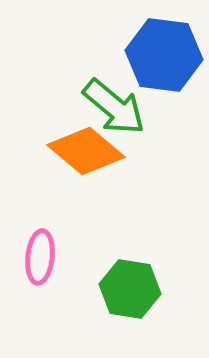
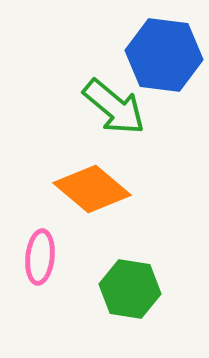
orange diamond: moved 6 px right, 38 px down
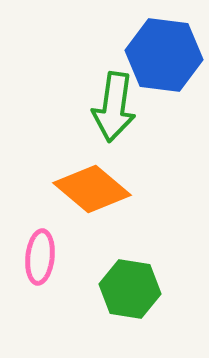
green arrow: rotated 58 degrees clockwise
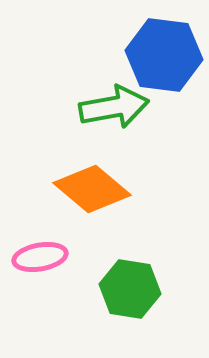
green arrow: rotated 108 degrees counterclockwise
pink ellipse: rotated 74 degrees clockwise
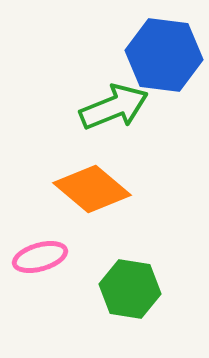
green arrow: rotated 12 degrees counterclockwise
pink ellipse: rotated 6 degrees counterclockwise
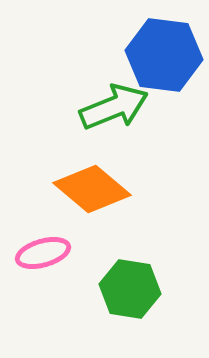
pink ellipse: moved 3 px right, 4 px up
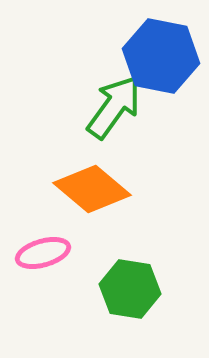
blue hexagon: moved 3 px left, 1 px down; rotated 4 degrees clockwise
green arrow: rotated 32 degrees counterclockwise
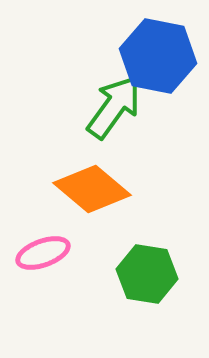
blue hexagon: moved 3 px left
pink ellipse: rotated 4 degrees counterclockwise
green hexagon: moved 17 px right, 15 px up
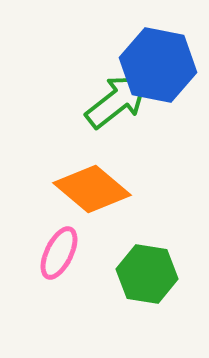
blue hexagon: moved 9 px down
green arrow: moved 3 px right, 6 px up; rotated 16 degrees clockwise
pink ellipse: moved 16 px right; rotated 44 degrees counterclockwise
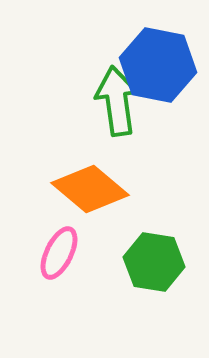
green arrow: rotated 60 degrees counterclockwise
orange diamond: moved 2 px left
green hexagon: moved 7 px right, 12 px up
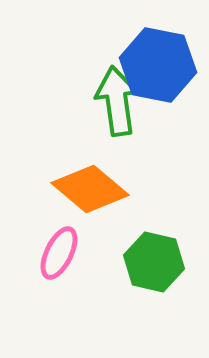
green hexagon: rotated 4 degrees clockwise
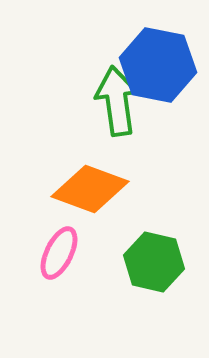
orange diamond: rotated 20 degrees counterclockwise
